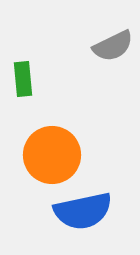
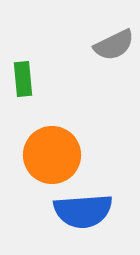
gray semicircle: moved 1 px right, 1 px up
blue semicircle: rotated 8 degrees clockwise
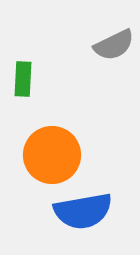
green rectangle: rotated 8 degrees clockwise
blue semicircle: rotated 6 degrees counterclockwise
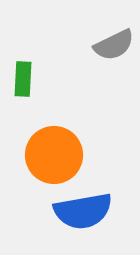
orange circle: moved 2 px right
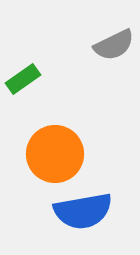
green rectangle: rotated 52 degrees clockwise
orange circle: moved 1 px right, 1 px up
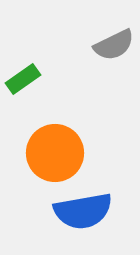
orange circle: moved 1 px up
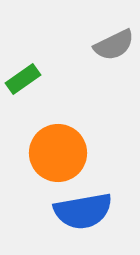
orange circle: moved 3 px right
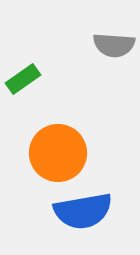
gray semicircle: rotated 30 degrees clockwise
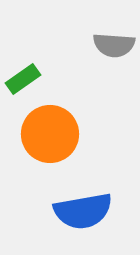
orange circle: moved 8 px left, 19 px up
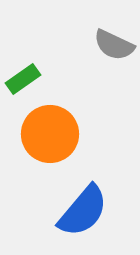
gray semicircle: rotated 21 degrees clockwise
blue semicircle: rotated 40 degrees counterclockwise
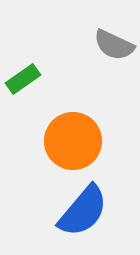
orange circle: moved 23 px right, 7 px down
